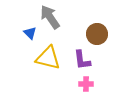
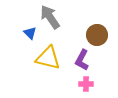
brown circle: moved 1 px down
purple L-shape: rotated 35 degrees clockwise
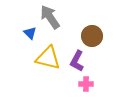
brown circle: moved 5 px left, 1 px down
purple L-shape: moved 5 px left, 1 px down
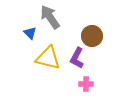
purple L-shape: moved 3 px up
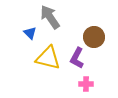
brown circle: moved 2 px right, 1 px down
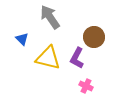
blue triangle: moved 8 px left, 6 px down
pink cross: moved 2 px down; rotated 24 degrees clockwise
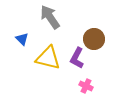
brown circle: moved 2 px down
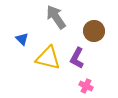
gray arrow: moved 6 px right
brown circle: moved 8 px up
